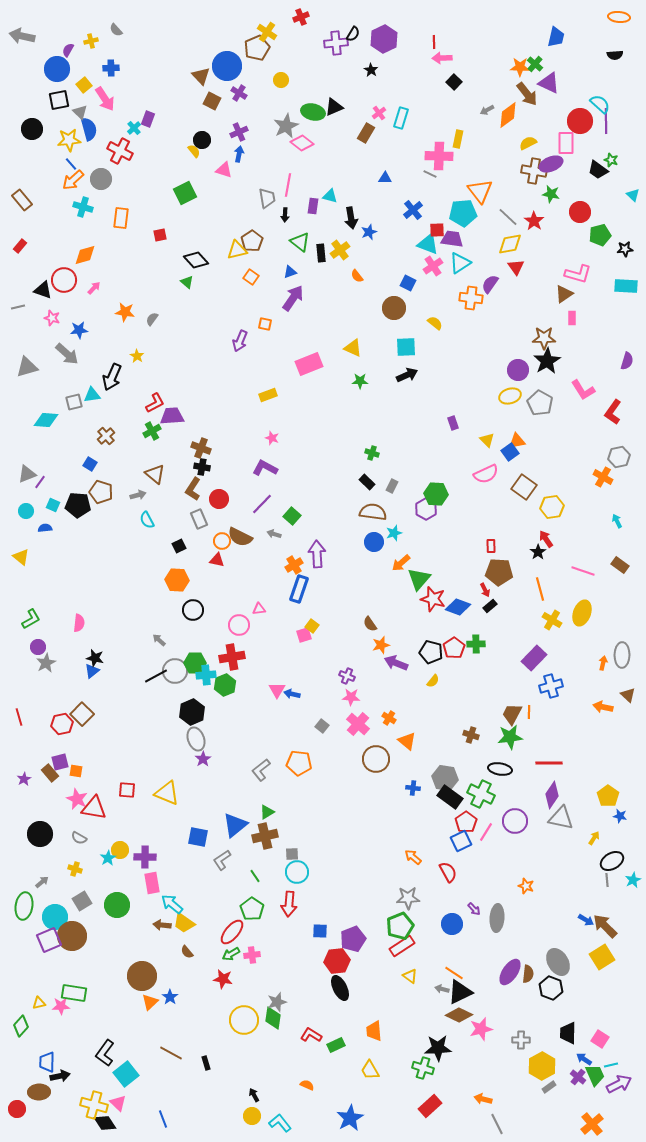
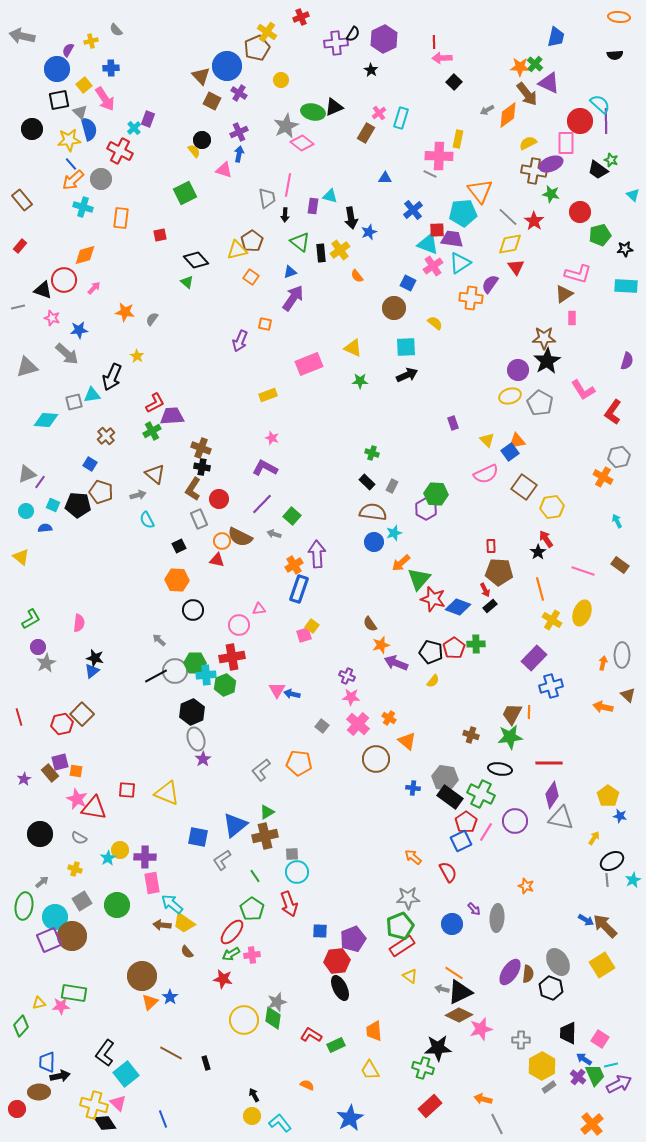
red arrow at (289, 904): rotated 25 degrees counterclockwise
yellow square at (602, 957): moved 8 px down
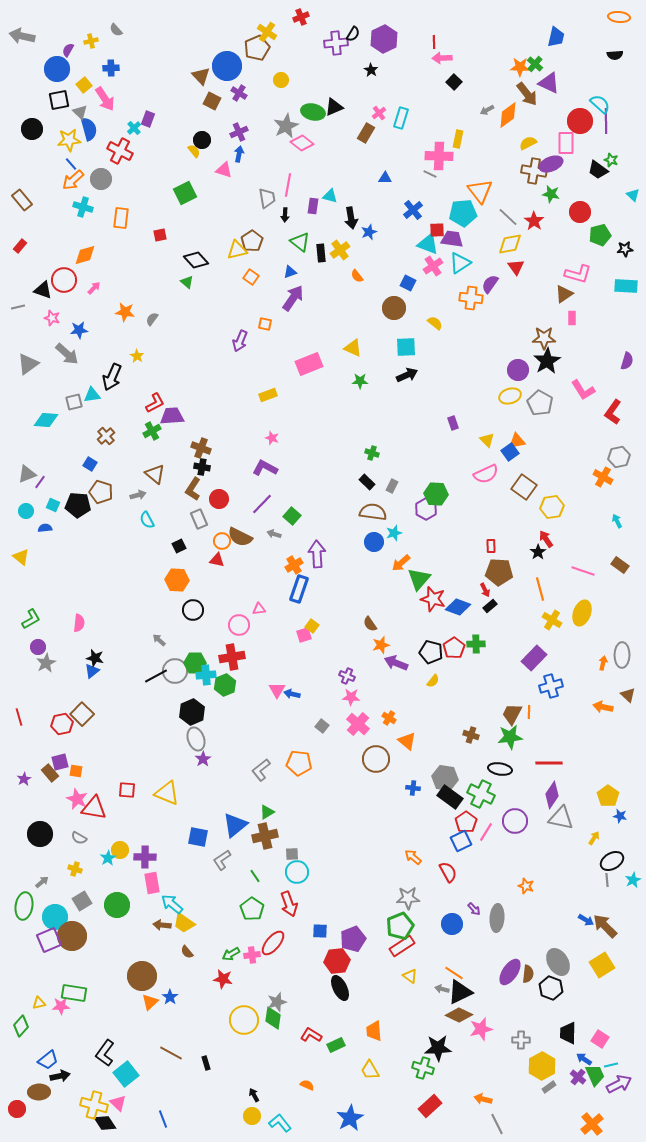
gray triangle at (27, 367): moved 1 px right, 3 px up; rotated 20 degrees counterclockwise
red ellipse at (232, 932): moved 41 px right, 11 px down
blue trapezoid at (47, 1062): moved 1 px right, 2 px up; rotated 130 degrees counterclockwise
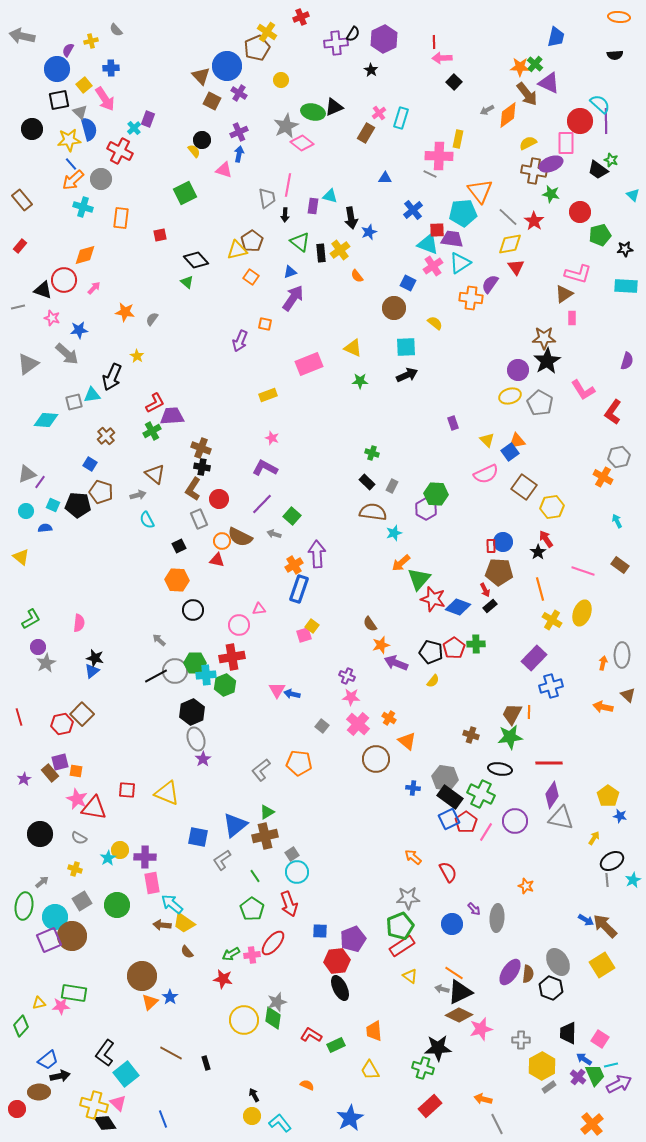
blue circle at (374, 542): moved 129 px right
blue square at (461, 841): moved 12 px left, 22 px up
gray square at (292, 854): rotated 32 degrees counterclockwise
